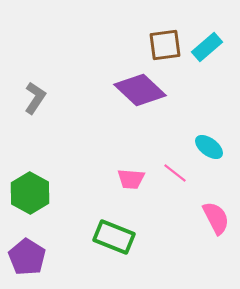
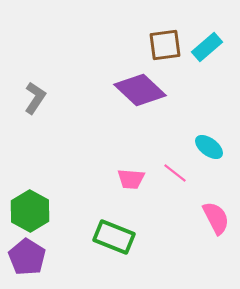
green hexagon: moved 18 px down
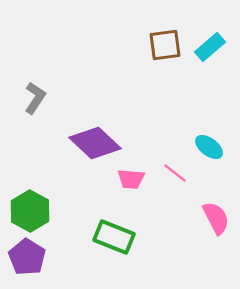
cyan rectangle: moved 3 px right
purple diamond: moved 45 px left, 53 px down
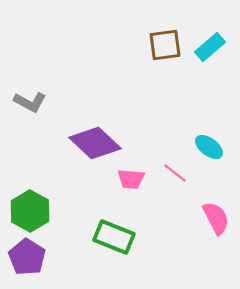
gray L-shape: moved 5 px left, 4 px down; rotated 84 degrees clockwise
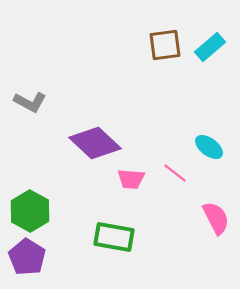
green rectangle: rotated 12 degrees counterclockwise
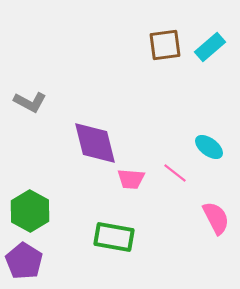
purple diamond: rotated 33 degrees clockwise
purple pentagon: moved 3 px left, 4 px down
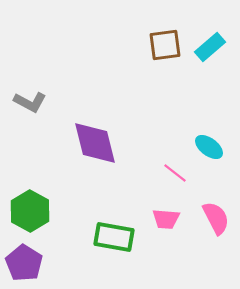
pink trapezoid: moved 35 px right, 40 px down
purple pentagon: moved 2 px down
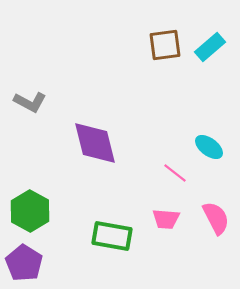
green rectangle: moved 2 px left, 1 px up
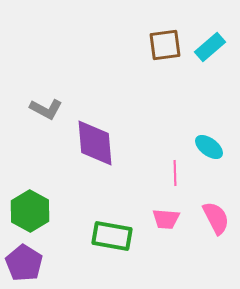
gray L-shape: moved 16 px right, 7 px down
purple diamond: rotated 9 degrees clockwise
pink line: rotated 50 degrees clockwise
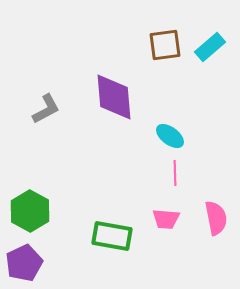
gray L-shape: rotated 56 degrees counterclockwise
purple diamond: moved 19 px right, 46 px up
cyan ellipse: moved 39 px left, 11 px up
pink semicircle: rotated 16 degrees clockwise
purple pentagon: rotated 15 degrees clockwise
